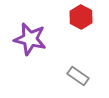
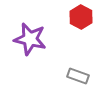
gray rectangle: rotated 15 degrees counterclockwise
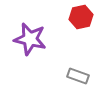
red hexagon: rotated 20 degrees clockwise
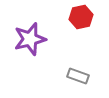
purple star: rotated 28 degrees counterclockwise
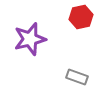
gray rectangle: moved 1 px left, 1 px down
